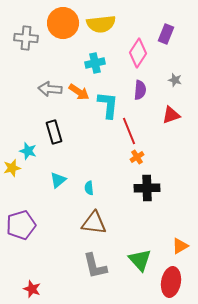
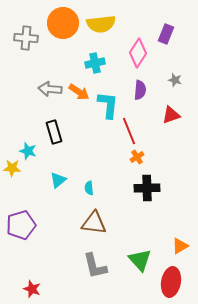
yellow star: rotated 18 degrees clockwise
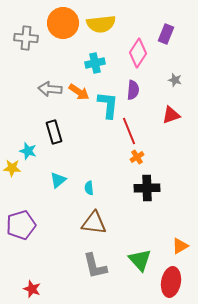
purple semicircle: moved 7 px left
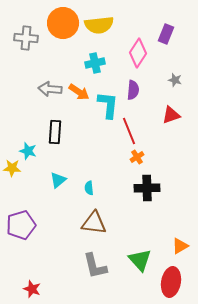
yellow semicircle: moved 2 px left, 1 px down
black rectangle: moved 1 px right; rotated 20 degrees clockwise
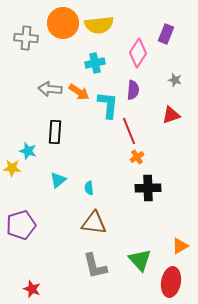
black cross: moved 1 px right
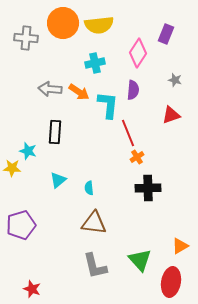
red line: moved 1 px left, 2 px down
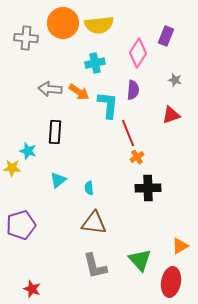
purple rectangle: moved 2 px down
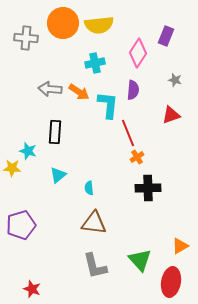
cyan triangle: moved 5 px up
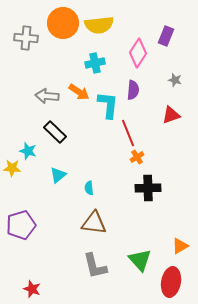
gray arrow: moved 3 px left, 7 px down
black rectangle: rotated 50 degrees counterclockwise
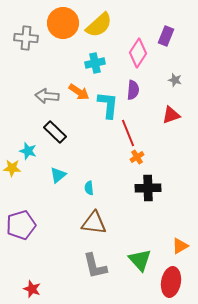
yellow semicircle: rotated 36 degrees counterclockwise
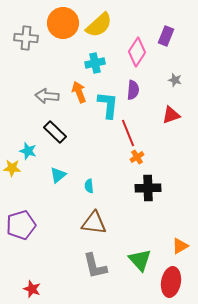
pink diamond: moved 1 px left, 1 px up
orange arrow: rotated 145 degrees counterclockwise
cyan semicircle: moved 2 px up
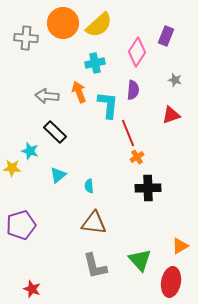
cyan star: moved 2 px right
